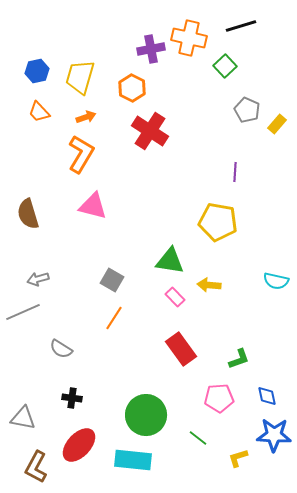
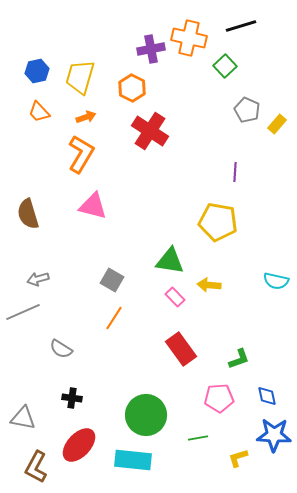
green line: rotated 48 degrees counterclockwise
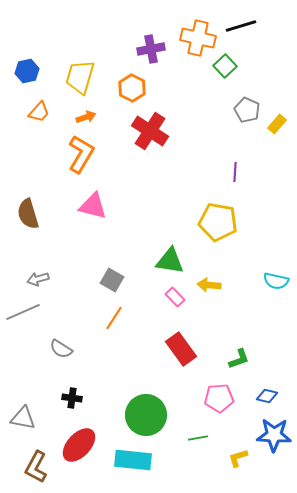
orange cross: moved 9 px right
blue hexagon: moved 10 px left
orange trapezoid: rotated 95 degrees counterclockwise
blue diamond: rotated 65 degrees counterclockwise
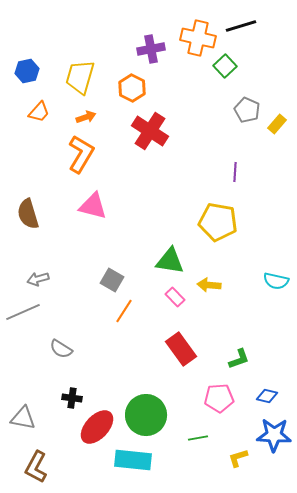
orange line: moved 10 px right, 7 px up
red ellipse: moved 18 px right, 18 px up
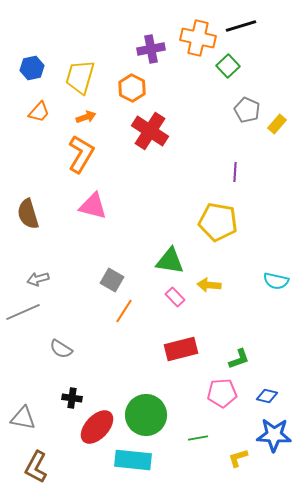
green square: moved 3 px right
blue hexagon: moved 5 px right, 3 px up
red rectangle: rotated 68 degrees counterclockwise
pink pentagon: moved 3 px right, 5 px up
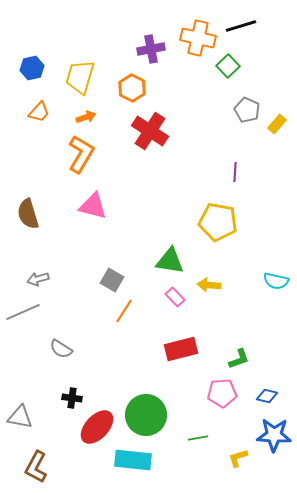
gray triangle: moved 3 px left, 1 px up
